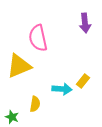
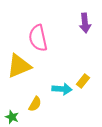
yellow semicircle: rotated 21 degrees clockwise
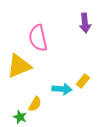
green star: moved 8 px right
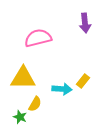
pink semicircle: rotated 88 degrees clockwise
yellow triangle: moved 4 px right, 12 px down; rotated 24 degrees clockwise
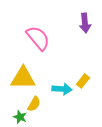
pink semicircle: rotated 64 degrees clockwise
yellow semicircle: moved 1 px left
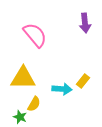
pink semicircle: moved 3 px left, 3 px up
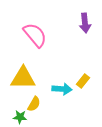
green star: rotated 16 degrees counterclockwise
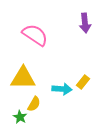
pink semicircle: rotated 16 degrees counterclockwise
yellow rectangle: moved 1 px down
green star: rotated 24 degrees clockwise
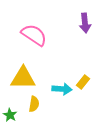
pink semicircle: moved 1 px left
yellow semicircle: rotated 21 degrees counterclockwise
green star: moved 10 px left, 2 px up
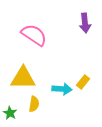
green star: moved 2 px up
